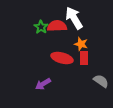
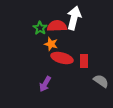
white arrow: rotated 45 degrees clockwise
green star: moved 1 px left, 1 px down
orange star: moved 30 px left
red rectangle: moved 3 px down
purple arrow: moved 2 px right; rotated 28 degrees counterclockwise
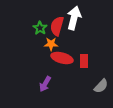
red semicircle: rotated 72 degrees counterclockwise
orange star: rotated 16 degrees counterclockwise
gray semicircle: moved 5 px down; rotated 98 degrees clockwise
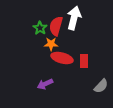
red semicircle: moved 1 px left
purple arrow: rotated 35 degrees clockwise
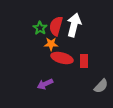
white arrow: moved 7 px down
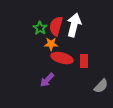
purple arrow: moved 2 px right, 4 px up; rotated 21 degrees counterclockwise
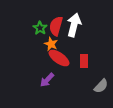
orange star: rotated 24 degrees clockwise
red ellipse: moved 3 px left; rotated 20 degrees clockwise
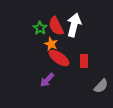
red semicircle: rotated 42 degrees counterclockwise
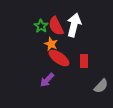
green star: moved 1 px right, 2 px up
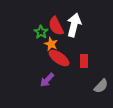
green star: moved 6 px down
